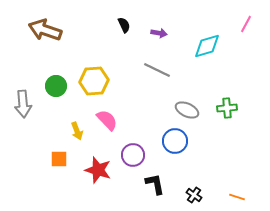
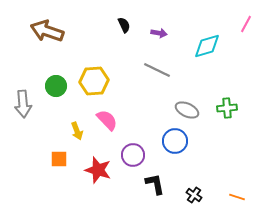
brown arrow: moved 2 px right, 1 px down
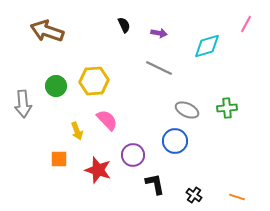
gray line: moved 2 px right, 2 px up
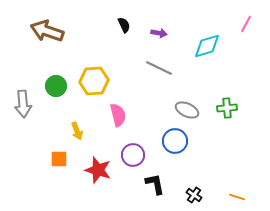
pink semicircle: moved 11 px right, 5 px up; rotated 30 degrees clockwise
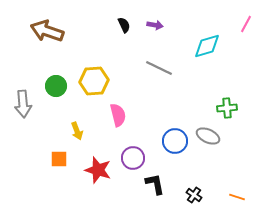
purple arrow: moved 4 px left, 8 px up
gray ellipse: moved 21 px right, 26 px down
purple circle: moved 3 px down
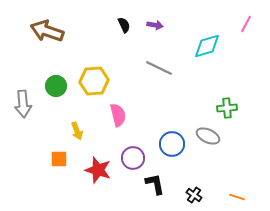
blue circle: moved 3 px left, 3 px down
